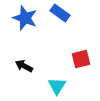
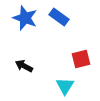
blue rectangle: moved 1 px left, 4 px down
cyan triangle: moved 8 px right
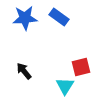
blue star: rotated 25 degrees counterclockwise
red square: moved 8 px down
black arrow: moved 5 px down; rotated 24 degrees clockwise
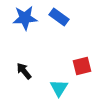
red square: moved 1 px right, 1 px up
cyan triangle: moved 6 px left, 2 px down
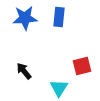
blue rectangle: rotated 60 degrees clockwise
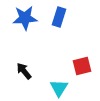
blue rectangle: rotated 12 degrees clockwise
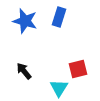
blue star: moved 3 px down; rotated 20 degrees clockwise
red square: moved 4 px left, 3 px down
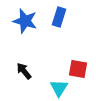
red square: rotated 24 degrees clockwise
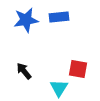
blue rectangle: rotated 66 degrees clockwise
blue star: moved 1 px right, 1 px up; rotated 25 degrees counterclockwise
